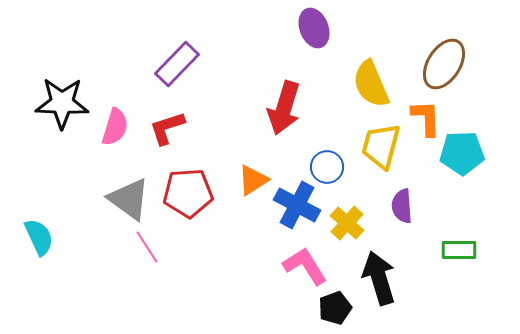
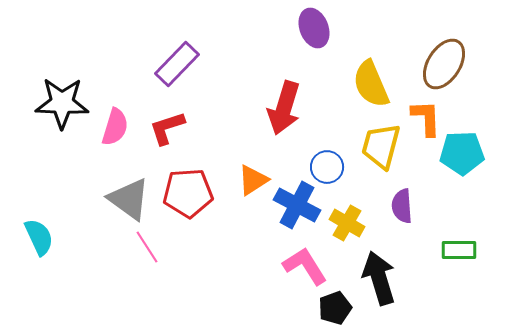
yellow cross: rotated 12 degrees counterclockwise
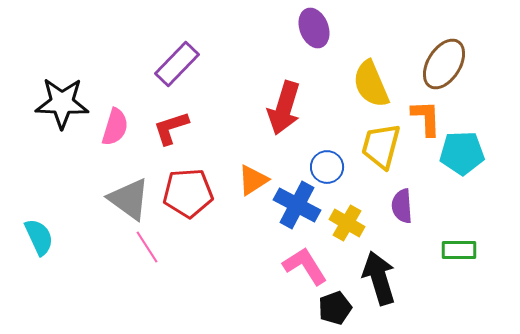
red L-shape: moved 4 px right
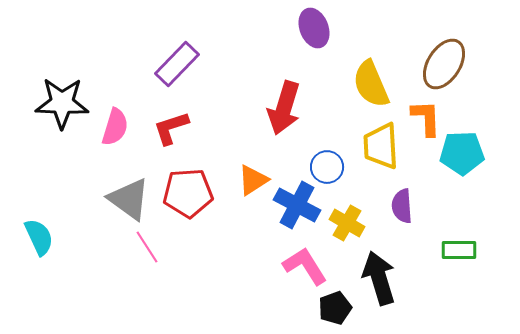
yellow trapezoid: rotated 18 degrees counterclockwise
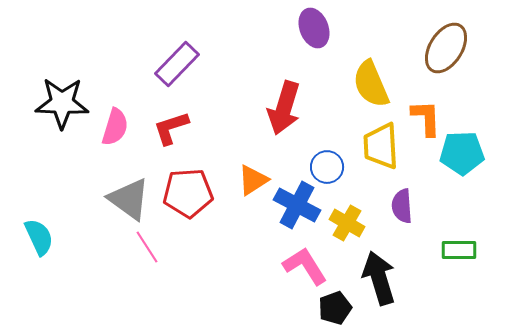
brown ellipse: moved 2 px right, 16 px up
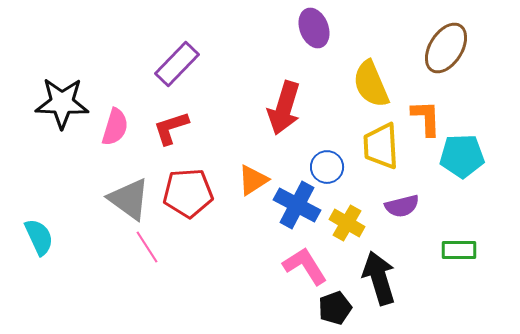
cyan pentagon: moved 3 px down
purple semicircle: rotated 100 degrees counterclockwise
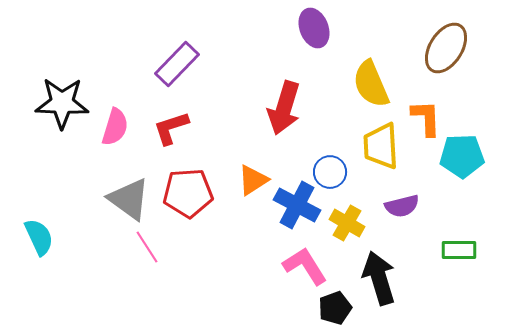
blue circle: moved 3 px right, 5 px down
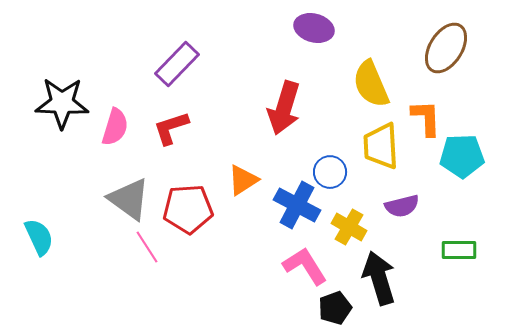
purple ellipse: rotated 54 degrees counterclockwise
orange triangle: moved 10 px left
red pentagon: moved 16 px down
yellow cross: moved 2 px right, 4 px down
